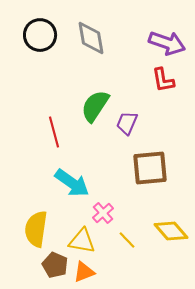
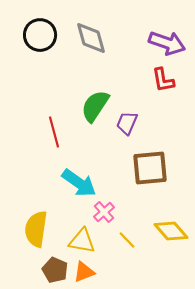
gray diamond: rotated 6 degrees counterclockwise
cyan arrow: moved 7 px right
pink cross: moved 1 px right, 1 px up
brown pentagon: moved 5 px down
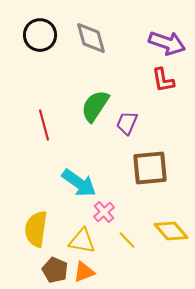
red line: moved 10 px left, 7 px up
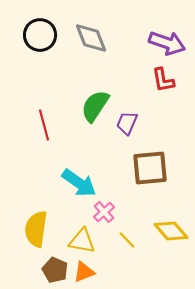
gray diamond: rotated 6 degrees counterclockwise
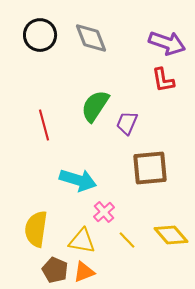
cyan arrow: moved 1 px left, 3 px up; rotated 18 degrees counterclockwise
yellow diamond: moved 4 px down
